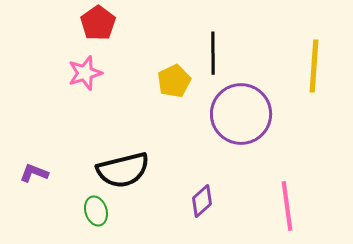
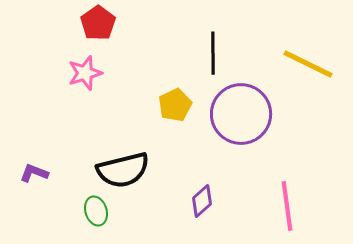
yellow line: moved 6 px left, 2 px up; rotated 68 degrees counterclockwise
yellow pentagon: moved 1 px right, 24 px down
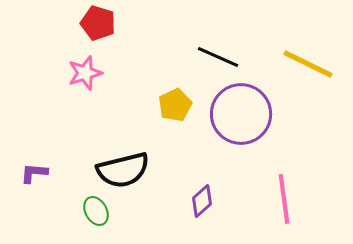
red pentagon: rotated 20 degrees counterclockwise
black line: moved 5 px right, 4 px down; rotated 66 degrees counterclockwise
purple L-shape: rotated 16 degrees counterclockwise
pink line: moved 3 px left, 7 px up
green ellipse: rotated 12 degrees counterclockwise
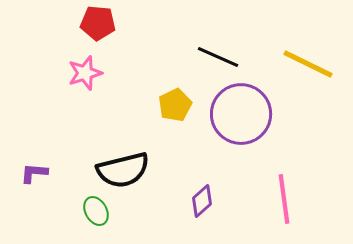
red pentagon: rotated 12 degrees counterclockwise
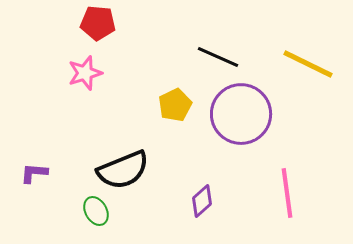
black semicircle: rotated 8 degrees counterclockwise
pink line: moved 3 px right, 6 px up
